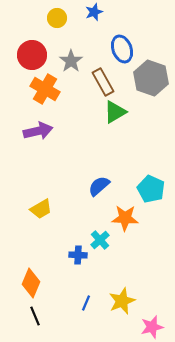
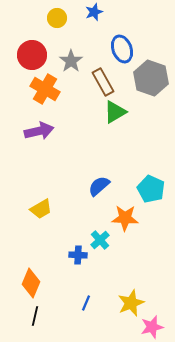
purple arrow: moved 1 px right
yellow star: moved 9 px right, 2 px down
black line: rotated 36 degrees clockwise
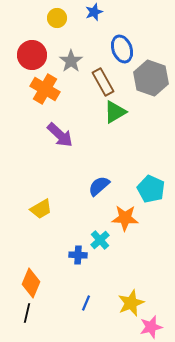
purple arrow: moved 21 px right, 4 px down; rotated 56 degrees clockwise
black line: moved 8 px left, 3 px up
pink star: moved 1 px left
